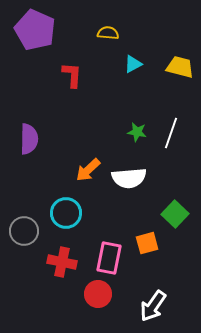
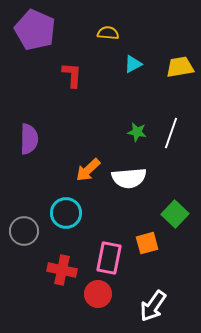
yellow trapezoid: rotated 24 degrees counterclockwise
red cross: moved 8 px down
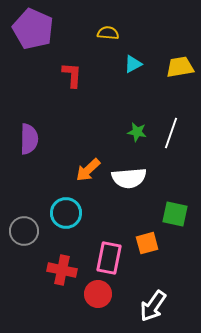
purple pentagon: moved 2 px left, 1 px up
green square: rotated 32 degrees counterclockwise
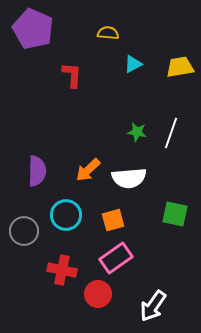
purple semicircle: moved 8 px right, 32 px down
cyan circle: moved 2 px down
orange square: moved 34 px left, 23 px up
pink rectangle: moved 7 px right; rotated 44 degrees clockwise
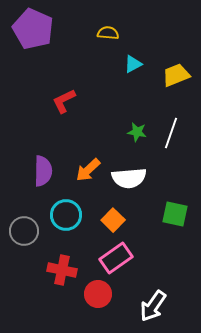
yellow trapezoid: moved 4 px left, 8 px down; rotated 12 degrees counterclockwise
red L-shape: moved 8 px left, 26 px down; rotated 120 degrees counterclockwise
purple semicircle: moved 6 px right
orange square: rotated 30 degrees counterclockwise
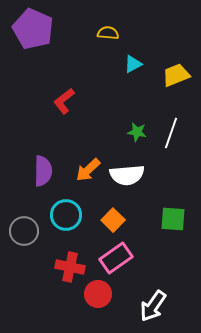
red L-shape: rotated 12 degrees counterclockwise
white semicircle: moved 2 px left, 3 px up
green square: moved 2 px left, 5 px down; rotated 8 degrees counterclockwise
red cross: moved 8 px right, 3 px up
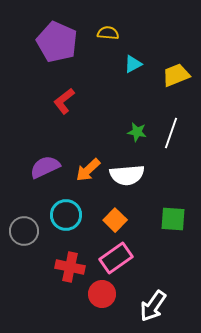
purple pentagon: moved 24 px right, 13 px down
purple semicircle: moved 2 px right, 4 px up; rotated 116 degrees counterclockwise
orange square: moved 2 px right
red circle: moved 4 px right
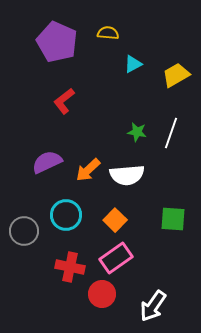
yellow trapezoid: rotated 8 degrees counterclockwise
purple semicircle: moved 2 px right, 5 px up
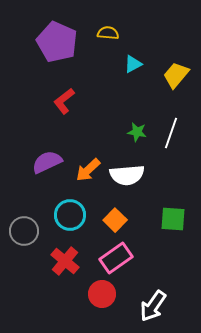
yellow trapezoid: rotated 20 degrees counterclockwise
cyan circle: moved 4 px right
red cross: moved 5 px left, 6 px up; rotated 28 degrees clockwise
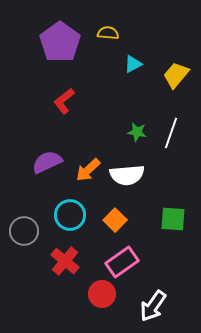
purple pentagon: moved 3 px right; rotated 12 degrees clockwise
pink rectangle: moved 6 px right, 4 px down
